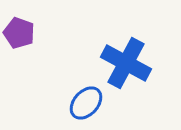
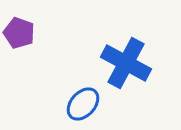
blue ellipse: moved 3 px left, 1 px down
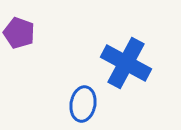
blue ellipse: rotated 32 degrees counterclockwise
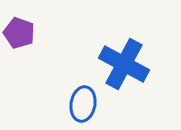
blue cross: moved 2 px left, 1 px down
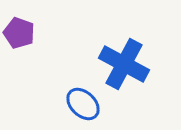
blue ellipse: rotated 56 degrees counterclockwise
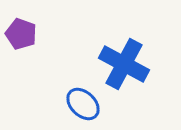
purple pentagon: moved 2 px right, 1 px down
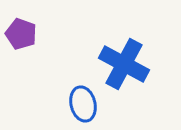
blue ellipse: rotated 32 degrees clockwise
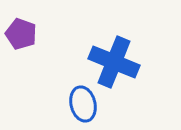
blue cross: moved 10 px left, 2 px up; rotated 6 degrees counterclockwise
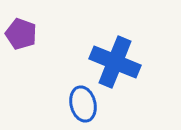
blue cross: moved 1 px right
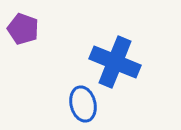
purple pentagon: moved 2 px right, 5 px up
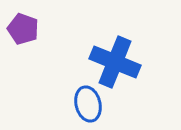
blue ellipse: moved 5 px right
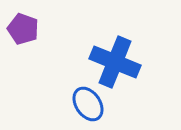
blue ellipse: rotated 20 degrees counterclockwise
